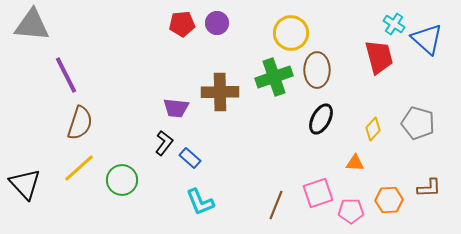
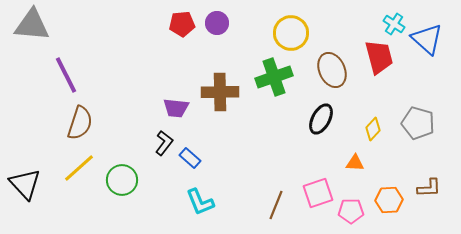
brown ellipse: moved 15 px right; rotated 24 degrees counterclockwise
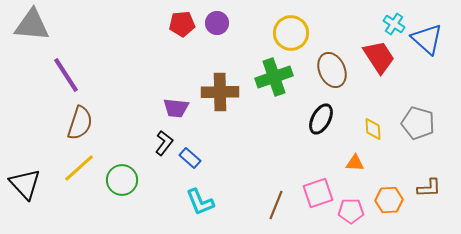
red trapezoid: rotated 18 degrees counterclockwise
purple line: rotated 6 degrees counterclockwise
yellow diamond: rotated 45 degrees counterclockwise
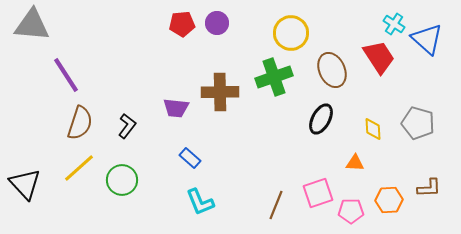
black L-shape: moved 37 px left, 17 px up
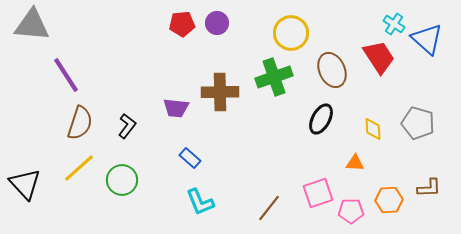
brown line: moved 7 px left, 3 px down; rotated 16 degrees clockwise
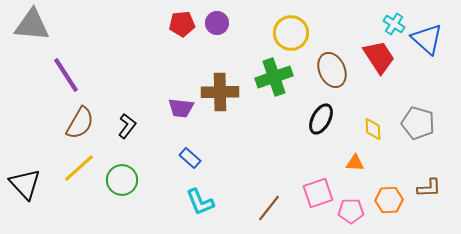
purple trapezoid: moved 5 px right
brown semicircle: rotated 12 degrees clockwise
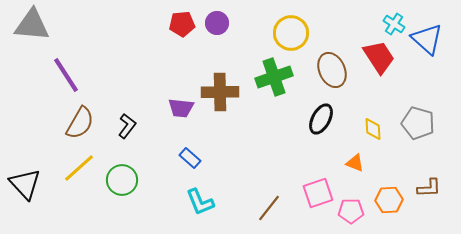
orange triangle: rotated 18 degrees clockwise
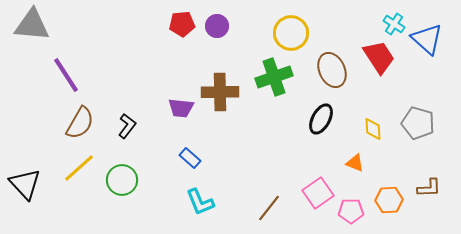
purple circle: moved 3 px down
pink square: rotated 16 degrees counterclockwise
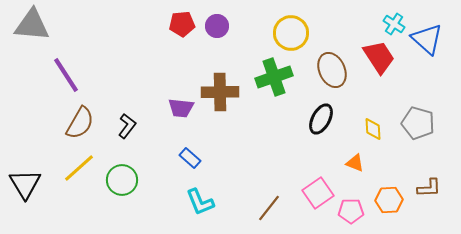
black triangle: rotated 12 degrees clockwise
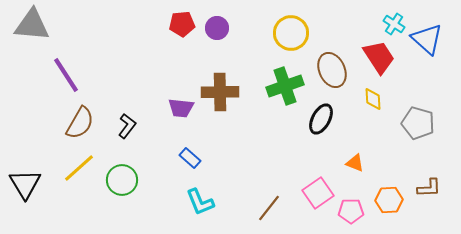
purple circle: moved 2 px down
green cross: moved 11 px right, 9 px down
yellow diamond: moved 30 px up
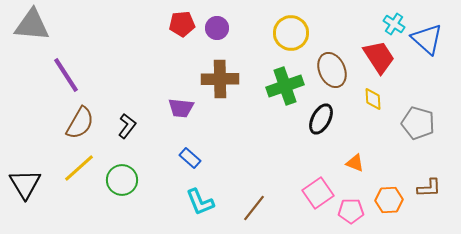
brown cross: moved 13 px up
brown line: moved 15 px left
